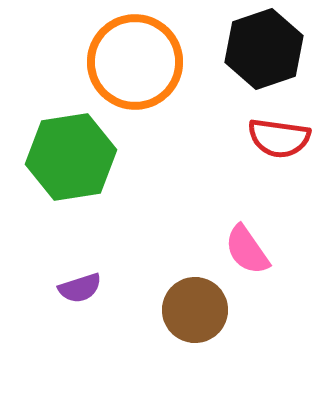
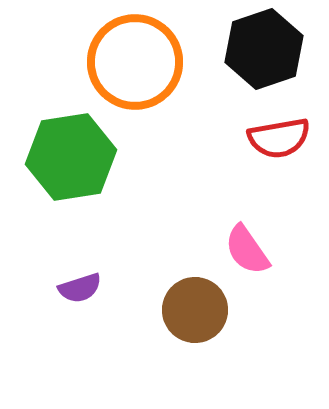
red semicircle: rotated 18 degrees counterclockwise
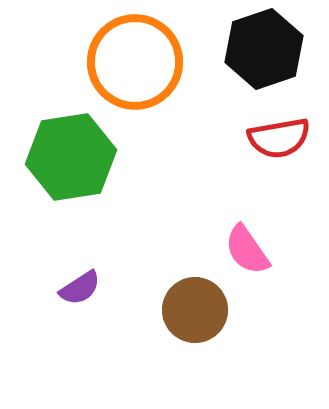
purple semicircle: rotated 15 degrees counterclockwise
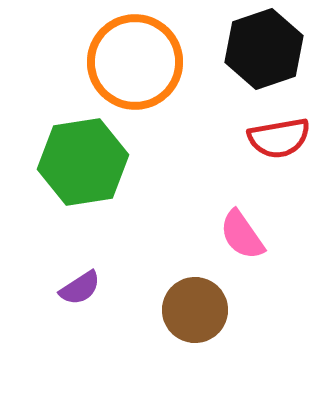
green hexagon: moved 12 px right, 5 px down
pink semicircle: moved 5 px left, 15 px up
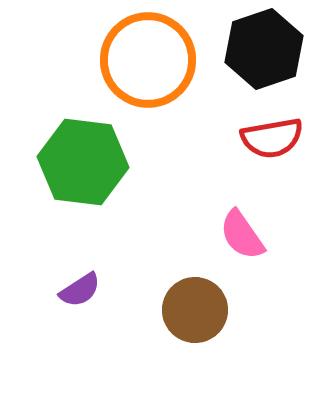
orange circle: moved 13 px right, 2 px up
red semicircle: moved 7 px left
green hexagon: rotated 16 degrees clockwise
purple semicircle: moved 2 px down
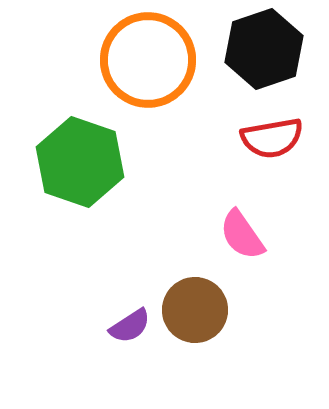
green hexagon: moved 3 px left; rotated 12 degrees clockwise
purple semicircle: moved 50 px right, 36 px down
